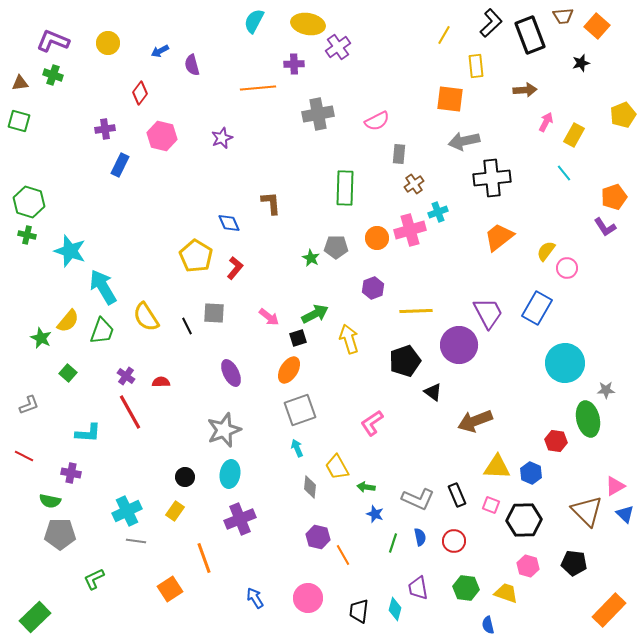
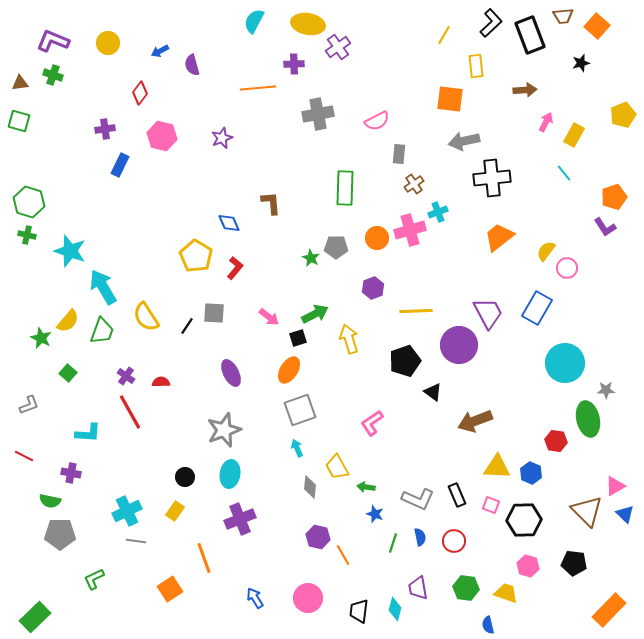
black line at (187, 326): rotated 60 degrees clockwise
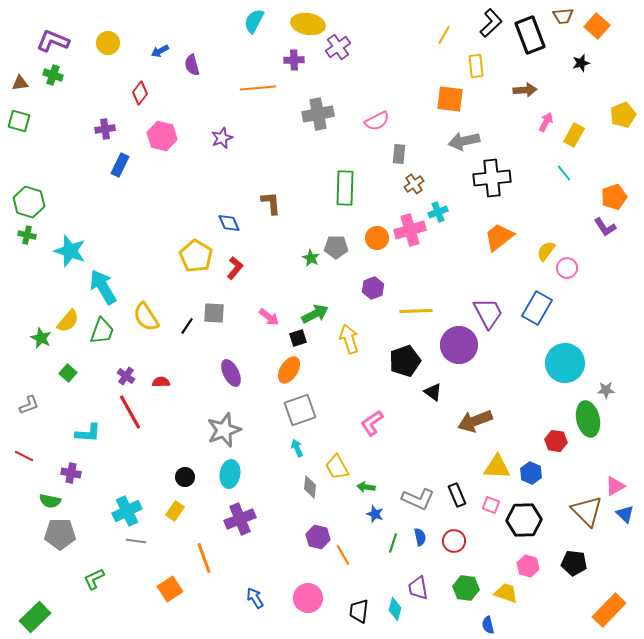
purple cross at (294, 64): moved 4 px up
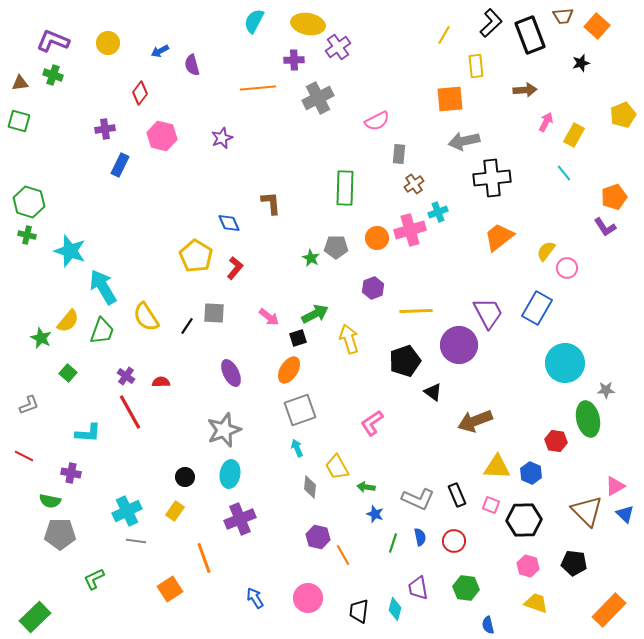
orange square at (450, 99): rotated 12 degrees counterclockwise
gray cross at (318, 114): moved 16 px up; rotated 16 degrees counterclockwise
yellow trapezoid at (506, 593): moved 30 px right, 10 px down
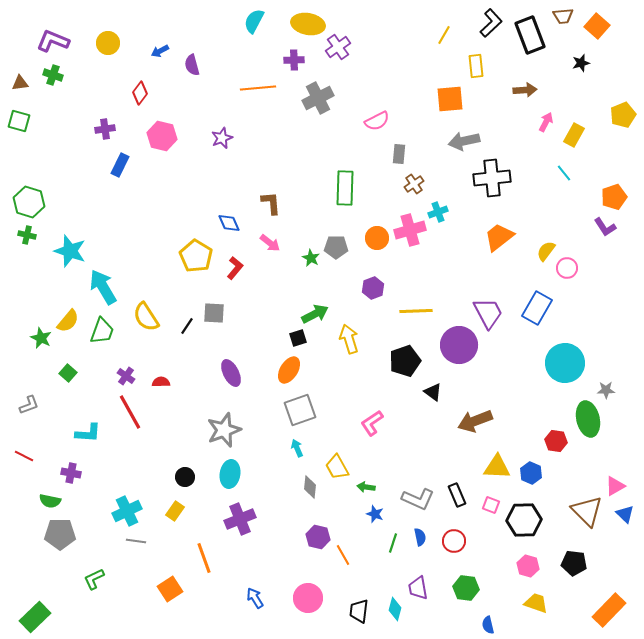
pink arrow at (269, 317): moved 1 px right, 74 px up
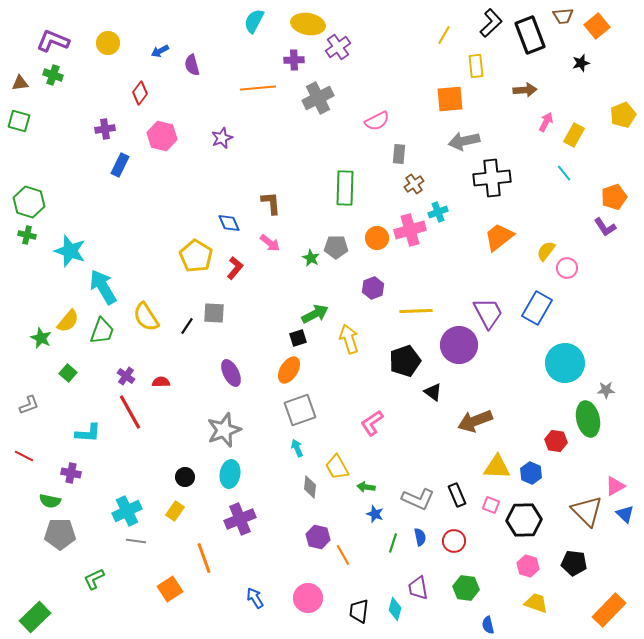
orange square at (597, 26): rotated 10 degrees clockwise
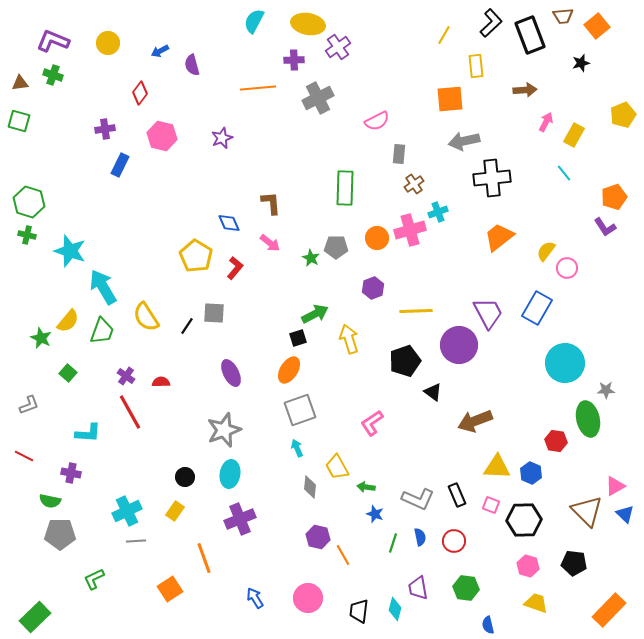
gray line at (136, 541): rotated 12 degrees counterclockwise
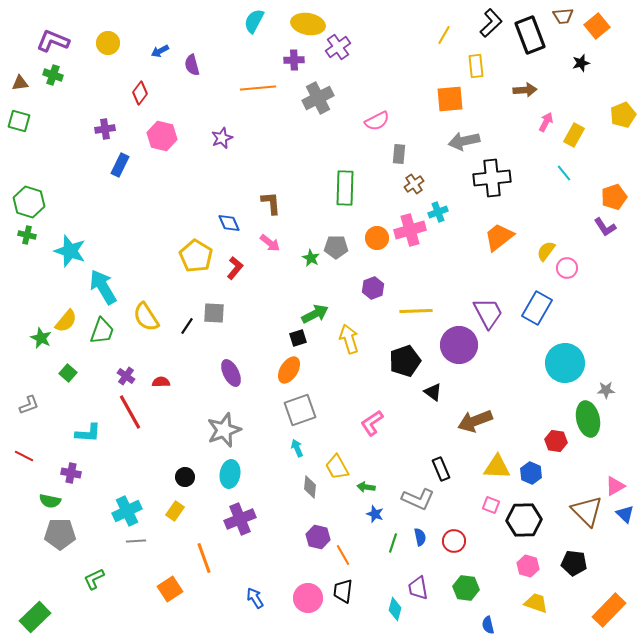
yellow semicircle at (68, 321): moved 2 px left
black rectangle at (457, 495): moved 16 px left, 26 px up
black trapezoid at (359, 611): moved 16 px left, 20 px up
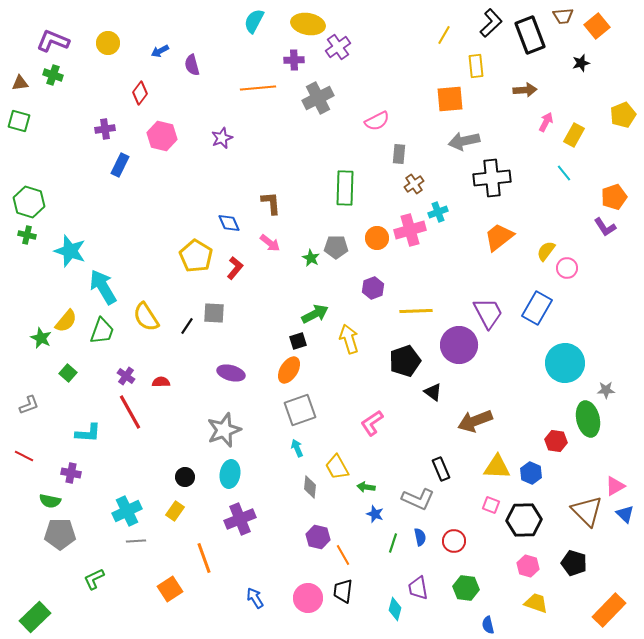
black square at (298, 338): moved 3 px down
purple ellipse at (231, 373): rotated 48 degrees counterclockwise
black pentagon at (574, 563): rotated 10 degrees clockwise
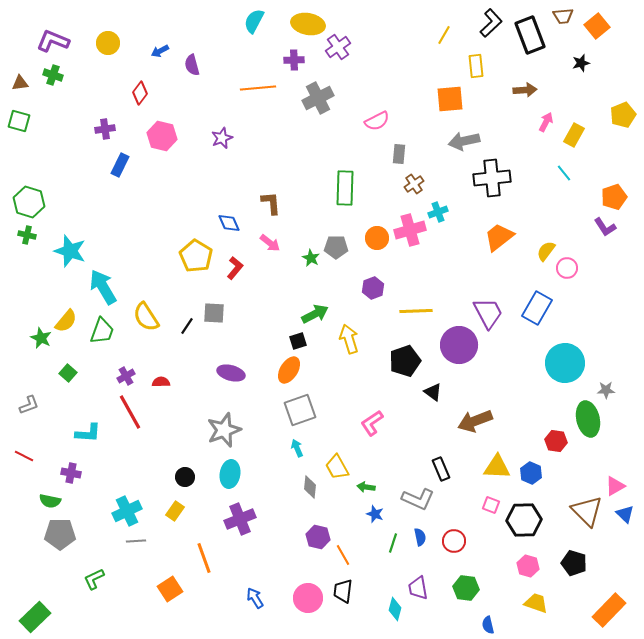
purple cross at (126, 376): rotated 24 degrees clockwise
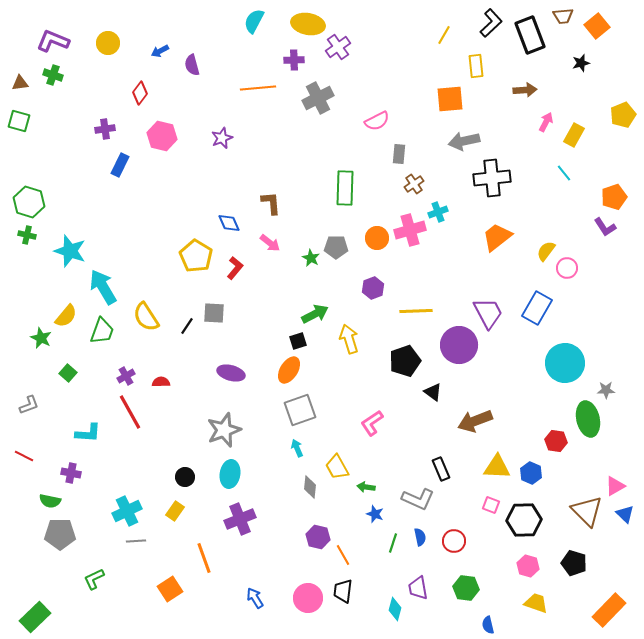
orange trapezoid at (499, 237): moved 2 px left
yellow semicircle at (66, 321): moved 5 px up
